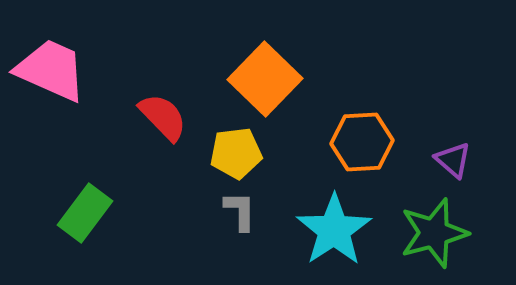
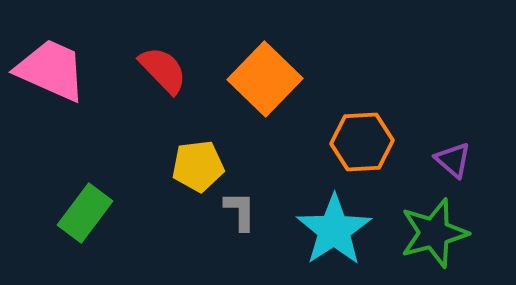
red semicircle: moved 47 px up
yellow pentagon: moved 38 px left, 13 px down
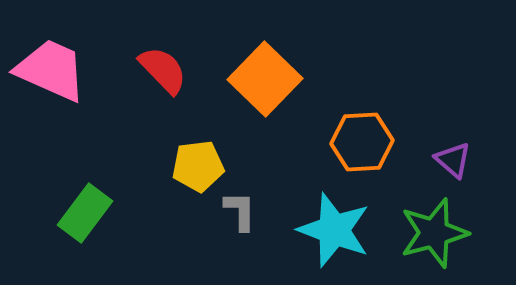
cyan star: rotated 18 degrees counterclockwise
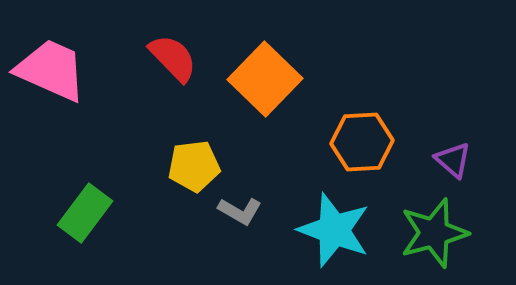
red semicircle: moved 10 px right, 12 px up
yellow pentagon: moved 4 px left
gray L-shape: rotated 120 degrees clockwise
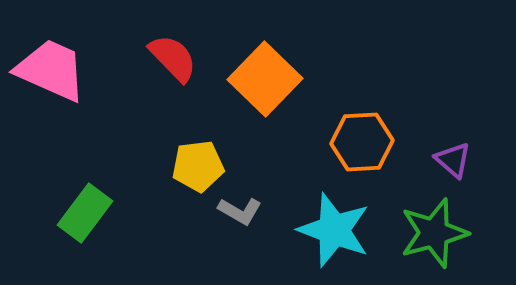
yellow pentagon: moved 4 px right
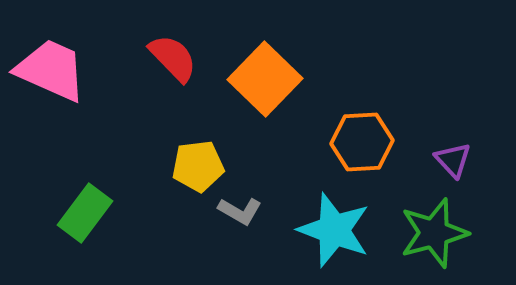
purple triangle: rotated 6 degrees clockwise
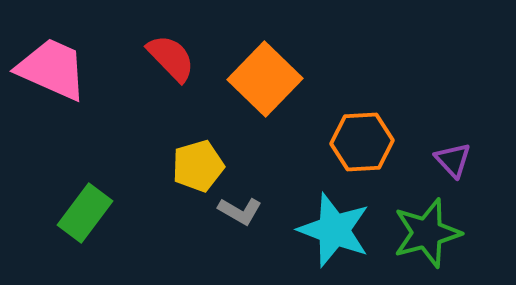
red semicircle: moved 2 px left
pink trapezoid: moved 1 px right, 1 px up
yellow pentagon: rotated 9 degrees counterclockwise
green star: moved 7 px left
